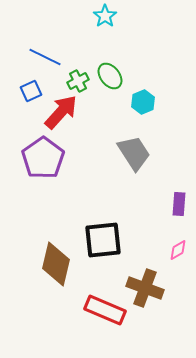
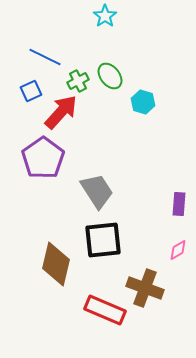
cyan hexagon: rotated 20 degrees counterclockwise
gray trapezoid: moved 37 px left, 38 px down
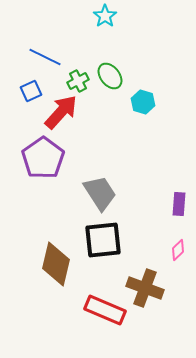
gray trapezoid: moved 3 px right, 2 px down
pink diamond: rotated 15 degrees counterclockwise
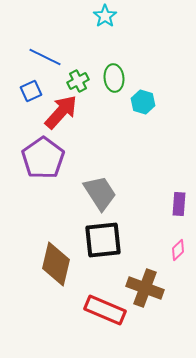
green ellipse: moved 4 px right, 2 px down; rotated 32 degrees clockwise
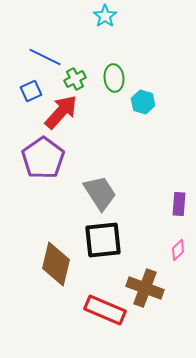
green cross: moved 3 px left, 2 px up
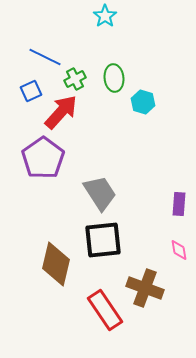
pink diamond: moved 1 px right; rotated 55 degrees counterclockwise
red rectangle: rotated 33 degrees clockwise
